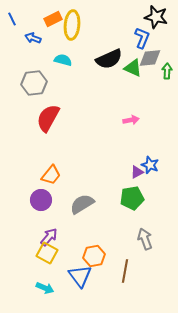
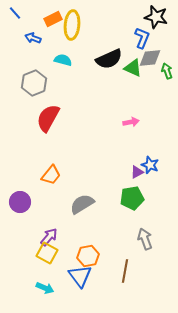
blue line: moved 3 px right, 6 px up; rotated 16 degrees counterclockwise
green arrow: rotated 21 degrees counterclockwise
gray hexagon: rotated 15 degrees counterclockwise
pink arrow: moved 2 px down
purple circle: moved 21 px left, 2 px down
orange hexagon: moved 6 px left
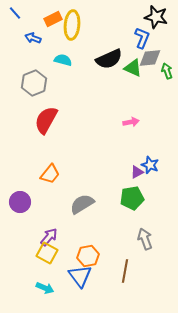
red semicircle: moved 2 px left, 2 px down
orange trapezoid: moved 1 px left, 1 px up
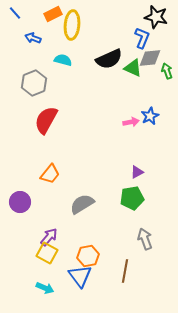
orange rectangle: moved 5 px up
blue star: moved 49 px up; rotated 24 degrees clockwise
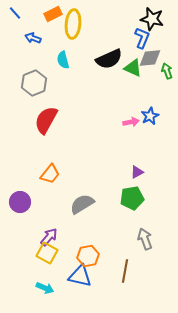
black star: moved 4 px left, 2 px down
yellow ellipse: moved 1 px right, 1 px up
cyan semicircle: rotated 120 degrees counterclockwise
blue triangle: rotated 40 degrees counterclockwise
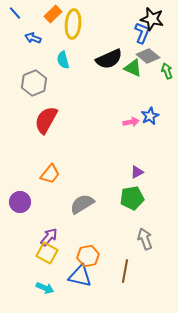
orange rectangle: rotated 18 degrees counterclockwise
blue L-shape: moved 5 px up
gray diamond: moved 2 px left, 2 px up; rotated 45 degrees clockwise
